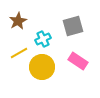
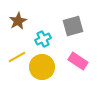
yellow line: moved 2 px left, 4 px down
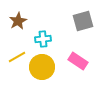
gray square: moved 10 px right, 5 px up
cyan cross: rotated 21 degrees clockwise
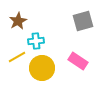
cyan cross: moved 7 px left, 2 px down
yellow circle: moved 1 px down
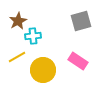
gray square: moved 2 px left
cyan cross: moved 3 px left, 5 px up
yellow circle: moved 1 px right, 2 px down
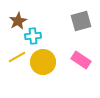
pink rectangle: moved 3 px right, 1 px up
yellow circle: moved 8 px up
